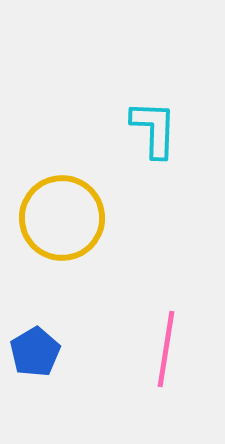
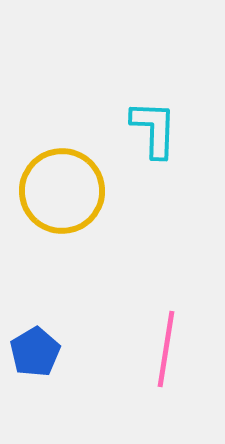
yellow circle: moved 27 px up
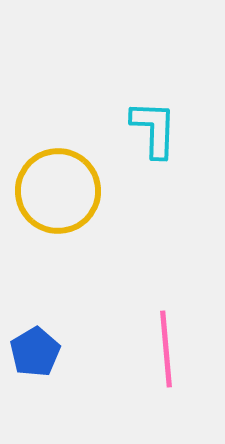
yellow circle: moved 4 px left
pink line: rotated 14 degrees counterclockwise
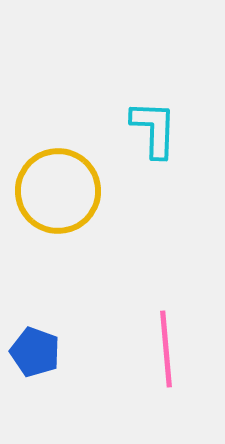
blue pentagon: rotated 21 degrees counterclockwise
